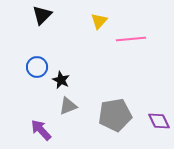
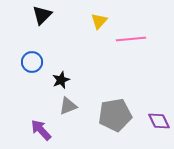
blue circle: moved 5 px left, 5 px up
black star: rotated 24 degrees clockwise
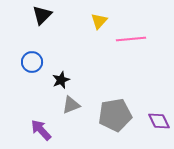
gray triangle: moved 3 px right, 1 px up
